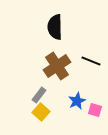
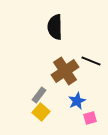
brown cross: moved 8 px right, 5 px down
pink square: moved 5 px left, 8 px down; rotated 32 degrees counterclockwise
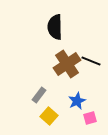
brown cross: moved 2 px right, 7 px up
yellow square: moved 8 px right, 4 px down
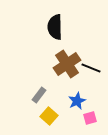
black line: moved 7 px down
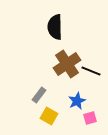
black line: moved 3 px down
yellow square: rotated 12 degrees counterclockwise
